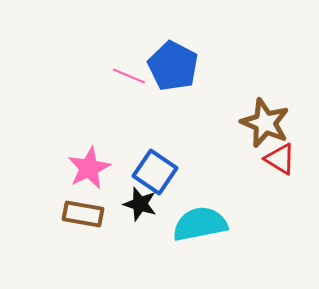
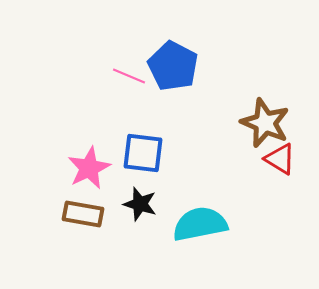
blue square: moved 12 px left, 19 px up; rotated 27 degrees counterclockwise
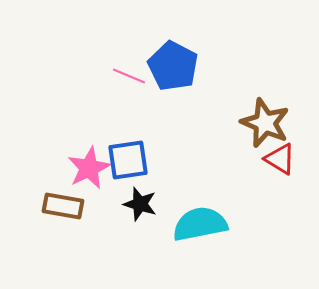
blue square: moved 15 px left, 7 px down; rotated 15 degrees counterclockwise
brown rectangle: moved 20 px left, 8 px up
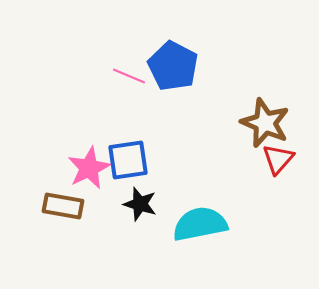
red triangle: moved 2 px left; rotated 40 degrees clockwise
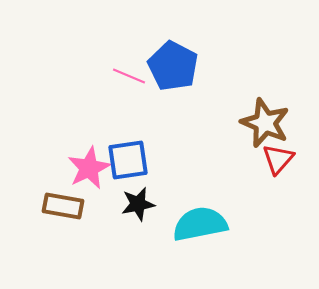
black star: moved 2 px left; rotated 28 degrees counterclockwise
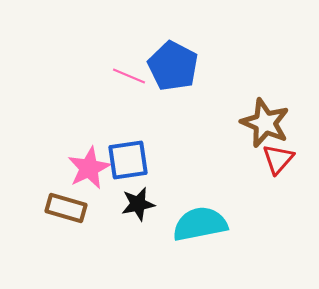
brown rectangle: moved 3 px right, 2 px down; rotated 6 degrees clockwise
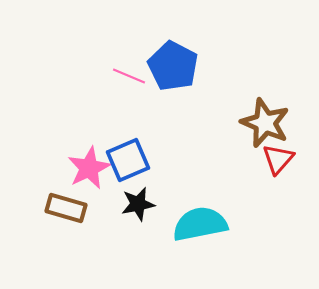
blue square: rotated 15 degrees counterclockwise
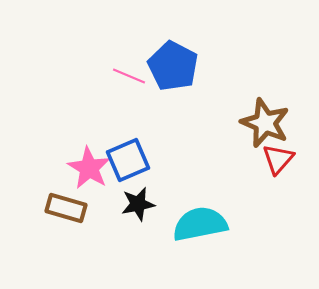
pink star: rotated 15 degrees counterclockwise
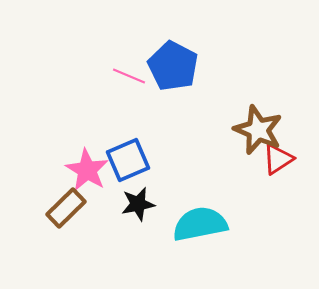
brown star: moved 7 px left, 7 px down
red triangle: rotated 16 degrees clockwise
pink star: moved 2 px left, 2 px down
brown rectangle: rotated 60 degrees counterclockwise
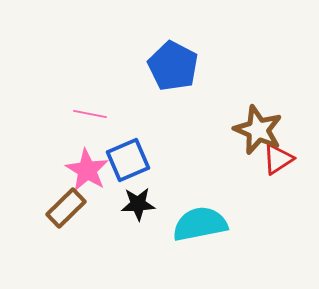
pink line: moved 39 px left, 38 px down; rotated 12 degrees counterclockwise
black star: rotated 8 degrees clockwise
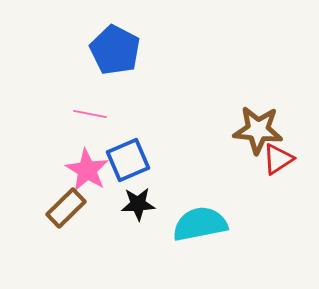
blue pentagon: moved 58 px left, 16 px up
brown star: rotated 18 degrees counterclockwise
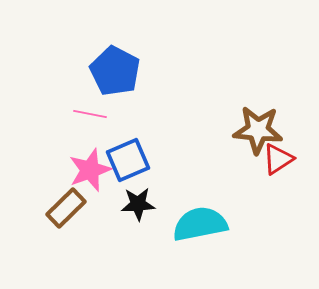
blue pentagon: moved 21 px down
pink star: moved 3 px right; rotated 21 degrees clockwise
